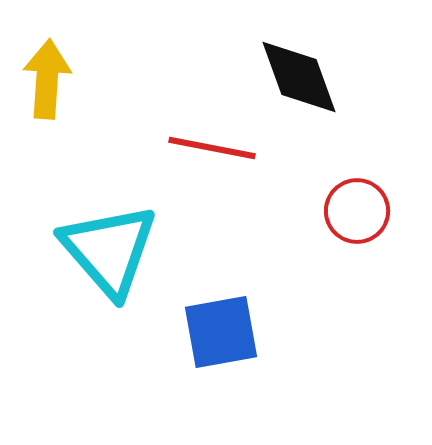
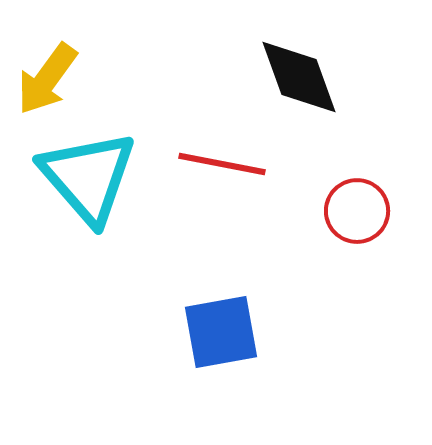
yellow arrow: rotated 148 degrees counterclockwise
red line: moved 10 px right, 16 px down
cyan triangle: moved 21 px left, 73 px up
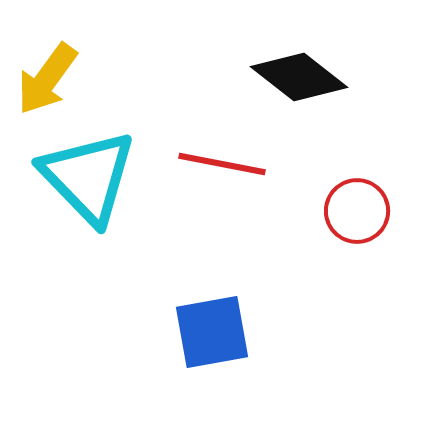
black diamond: rotated 32 degrees counterclockwise
cyan triangle: rotated 3 degrees counterclockwise
blue square: moved 9 px left
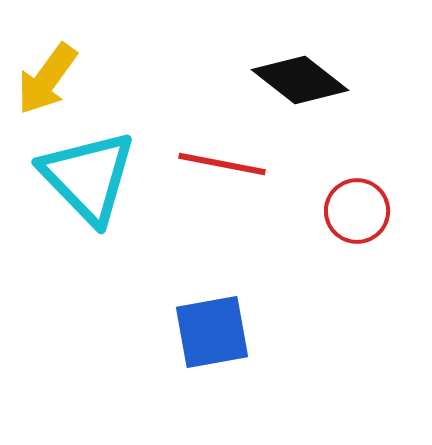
black diamond: moved 1 px right, 3 px down
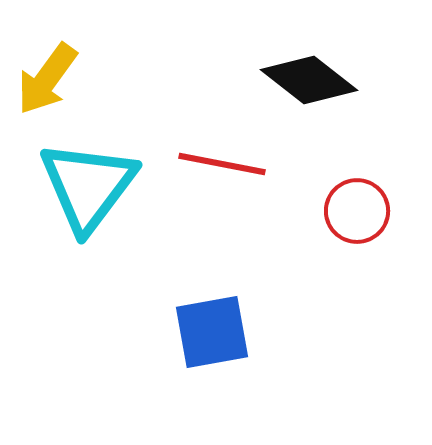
black diamond: moved 9 px right
cyan triangle: moved 9 px down; rotated 21 degrees clockwise
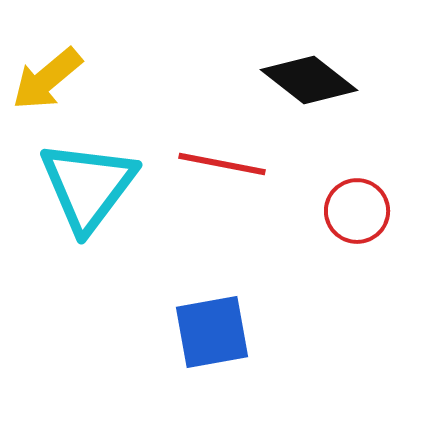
yellow arrow: rotated 14 degrees clockwise
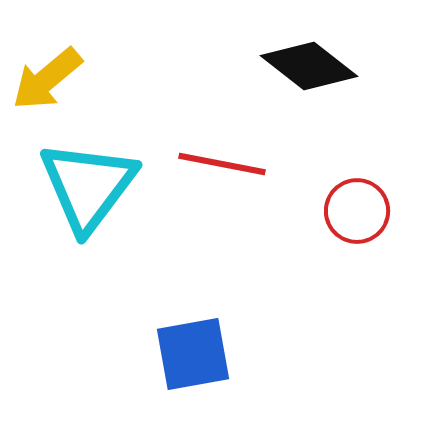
black diamond: moved 14 px up
blue square: moved 19 px left, 22 px down
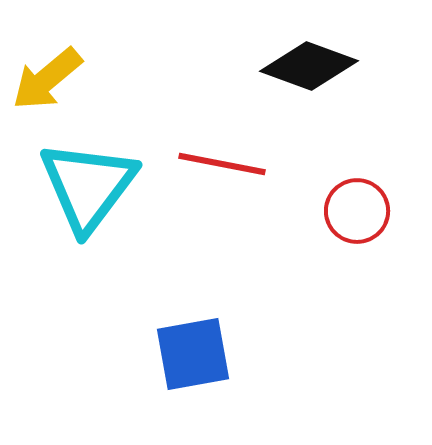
black diamond: rotated 18 degrees counterclockwise
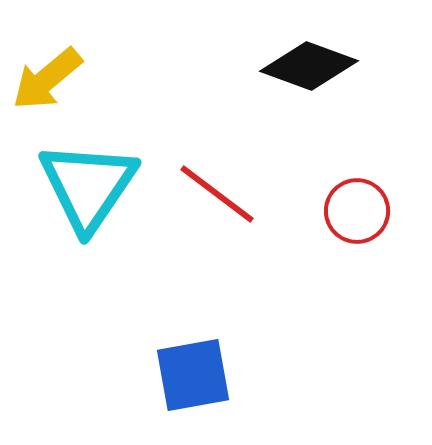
red line: moved 5 px left, 30 px down; rotated 26 degrees clockwise
cyan triangle: rotated 3 degrees counterclockwise
blue square: moved 21 px down
